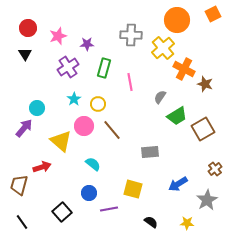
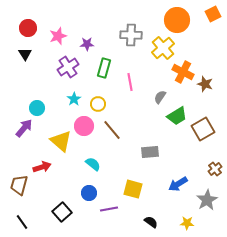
orange cross: moved 1 px left, 3 px down
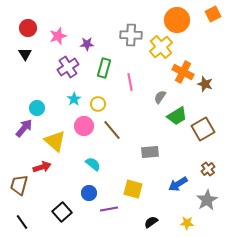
yellow cross: moved 2 px left, 1 px up
yellow triangle: moved 6 px left
brown cross: moved 7 px left
black semicircle: rotated 72 degrees counterclockwise
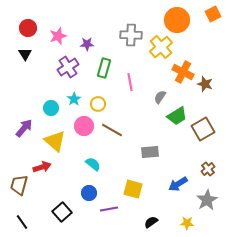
cyan circle: moved 14 px right
brown line: rotated 20 degrees counterclockwise
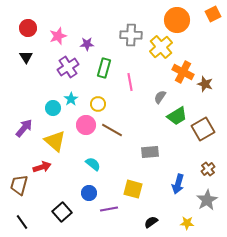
black triangle: moved 1 px right, 3 px down
cyan star: moved 3 px left
cyan circle: moved 2 px right
pink circle: moved 2 px right, 1 px up
blue arrow: rotated 42 degrees counterclockwise
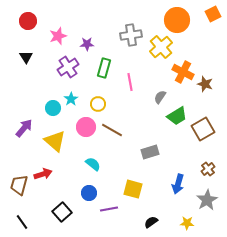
red circle: moved 7 px up
gray cross: rotated 10 degrees counterclockwise
pink circle: moved 2 px down
gray rectangle: rotated 12 degrees counterclockwise
red arrow: moved 1 px right, 7 px down
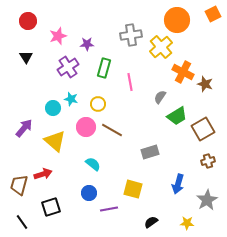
cyan star: rotated 24 degrees counterclockwise
brown cross: moved 8 px up; rotated 24 degrees clockwise
black square: moved 11 px left, 5 px up; rotated 24 degrees clockwise
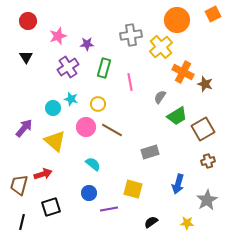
black line: rotated 49 degrees clockwise
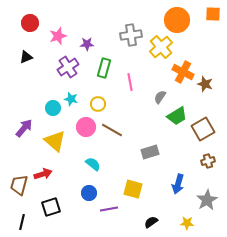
orange square: rotated 28 degrees clockwise
red circle: moved 2 px right, 2 px down
black triangle: rotated 40 degrees clockwise
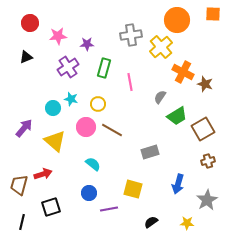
pink star: rotated 12 degrees clockwise
